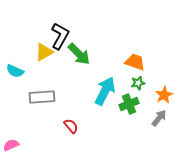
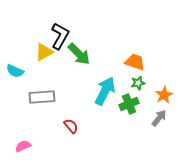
pink semicircle: moved 12 px right, 1 px down
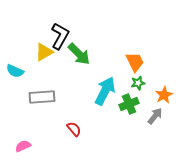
orange trapezoid: rotated 45 degrees clockwise
gray arrow: moved 4 px left, 2 px up
red semicircle: moved 3 px right, 3 px down
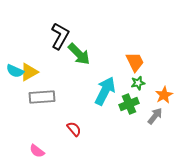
yellow triangle: moved 15 px left, 20 px down
pink semicircle: moved 14 px right, 5 px down; rotated 119 degrees counterclockwise
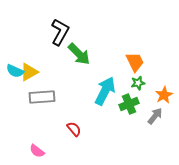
black L-shape: moved 4 px up
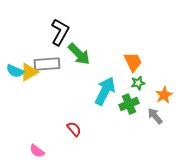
orange trapezoid: moved 2 px left
gray rectangle: moved 5 px right, 33 px up
gray arrow: rotated 78 degrees counterclockwise
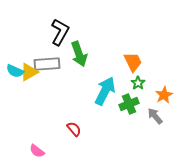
green arrow: rotated 25 degrees clockwise
green star: rotated 24 degrees counterclockwise
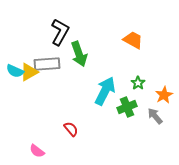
orange trapezoid: moved 22 px up; rotated 35 degrees counterclockwise
green cross: moved 2 px left, 3 px down
red semicircle: moved 3 px left
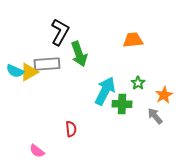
orange trapezoid: rotated 35 degrees counterclockwise
green cross: moved 5 px left, 3 px up; rotated 24 degrees clockwise
red semicircle: rotated 35 degrees clockwise
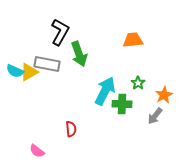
gray rectangle: rotated 15 degrees clockwise
gray arrow: rotated 102 degrees counterclockwise
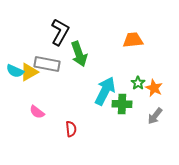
orange star: moved 10 px left, 7 px up; rotated 18 degrees counterclockwise
pink semicircle: moved 39 px up
